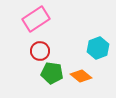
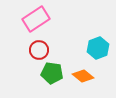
red circle: moved 1 px left, 1 px up
orange diamond: moved 2 px right
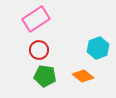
green pentagon: moved 7 px left, 3 px down
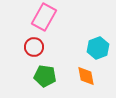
pink rectangle: moved 8 px right, 2 px up; rotated 28 degrees counterclockwise
red circle: moved 5 px left, 3 px up
orange diamond: moved 3 px right; rotated 40 degrees clockwise
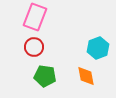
pink rectangle: moved 9 px left; rotated 8 degrees counterclockwise
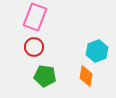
cyan hexagon: moved 1 px left, 3 px down
orange diamond: rotated 20 degrees clockwise
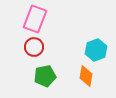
pink rectangle: moved 2 px down
cyan hexagon: moved 1 px left, 1 px up
green pentagon: rotated 20 degrees counterclockwise
